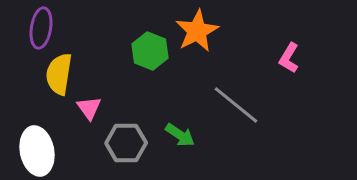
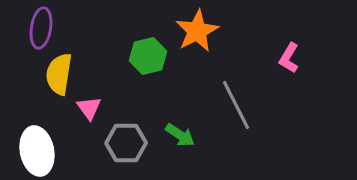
green hexagon: moved 2 px left, 5 px down; rotated 24 degrees clockwise
gray line: rotated 24 degrees clockwise
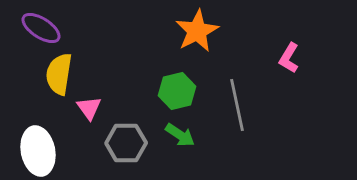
purple ellipse: rotated 66 degrees counterclockwise
green hexagon: moved 29 px right, 35 px down
gray line: moved 1 px right; rotated 15 degrees clockwise
white ellipse: moved 1 px right
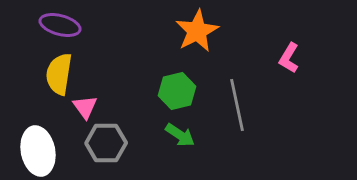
purple ellipse: moved 19 px right, 3 px up; rotated 18 degrees counterclockwise
pink triangle: moved 4 px left, 1 px up
gray hexagon: moved 20 px left
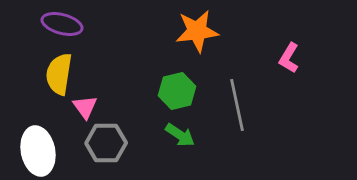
purple ellipse: moved 2 px right, 1 px up
orange star: rotated 21 degrees clockwise
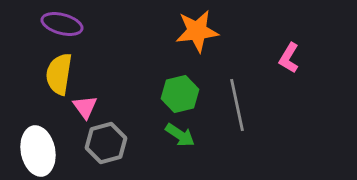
green hexagon: moved 3 px right, 3 px down
gray hexagon: rotated 15 degrees counterclockwise
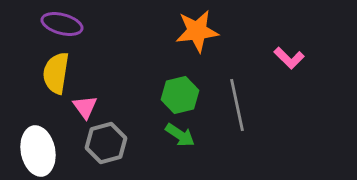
pink L-shape: rotated 76 degrees counterclockwise
yellow semicircle: moved 3 px left, 1 px up
green hexagon: moved 1 px down
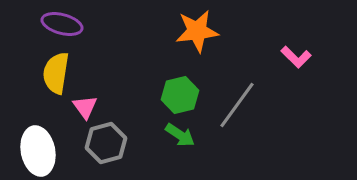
pink L-shape: moved 7 px right, 1 px up
gray line: rotated 48 degrees clockwise
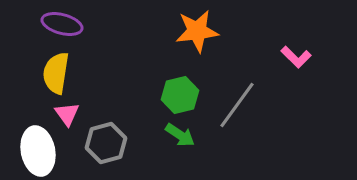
pink triangle: moved 18 px left, 7 px down
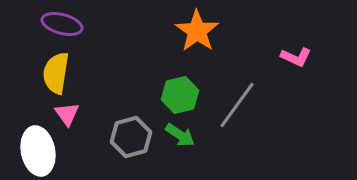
orange star: rotated 30 degrees counterclockwise
pink L-shape: rotated 20 degrees counterclockwise
gray hexagon: moved 25 px right, 6 px up
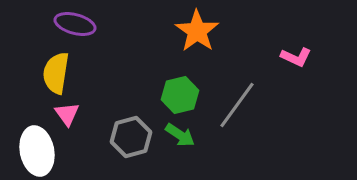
purple ellipse: moved 13 px right
white ellipse: moved 1 px left
